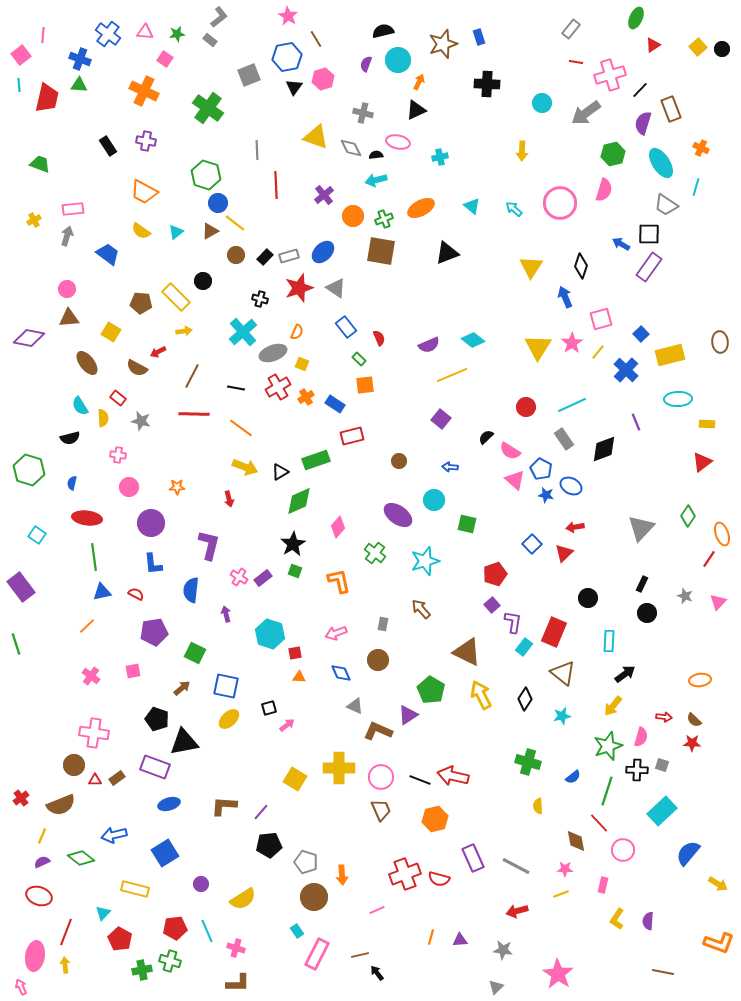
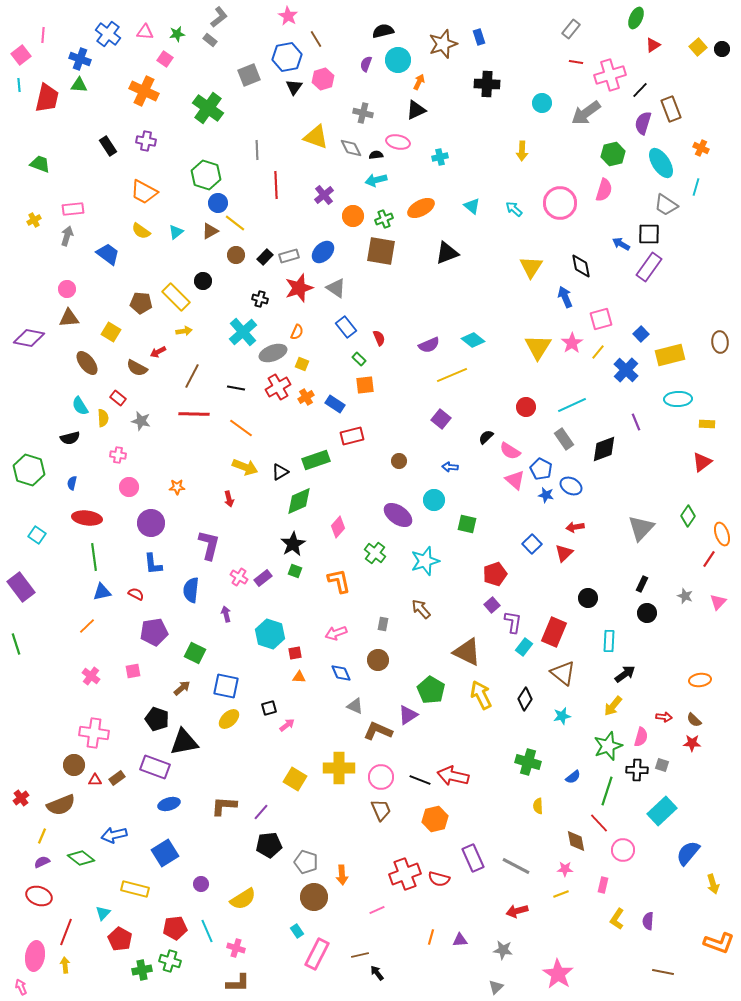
black diamond at (581, 266): rotated 30 degrees counterclockwise
yellow arrow at (718, 884): moved 5 px left; rotated 42 degrees clockwise
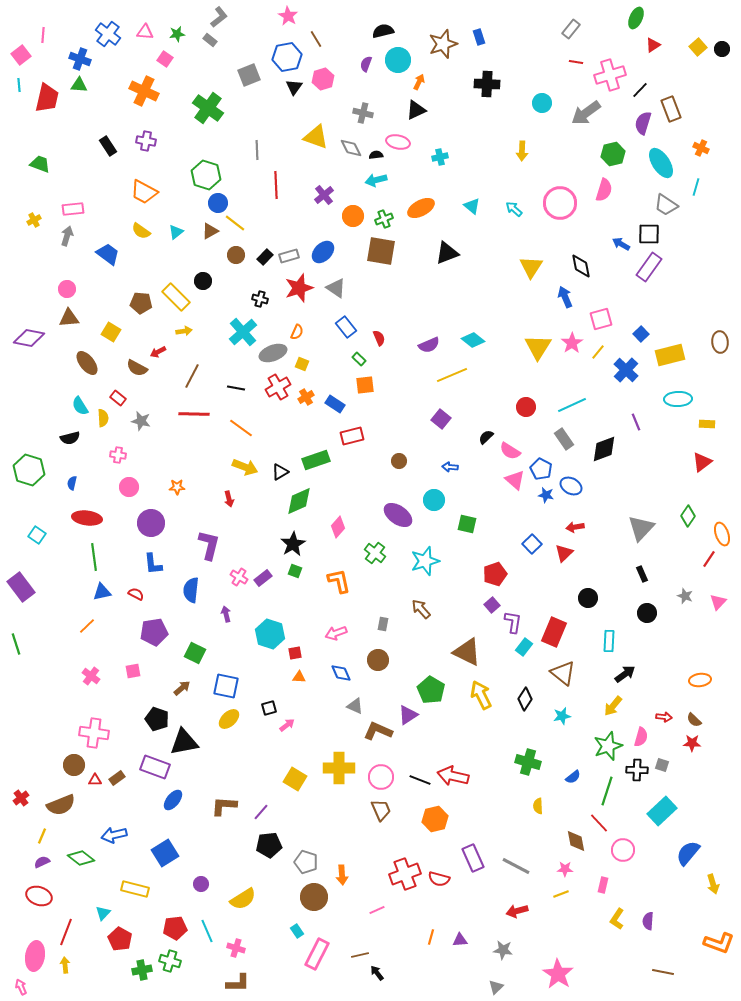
black rectangle at (642, 584): moved 10 px up; rotated 49 degrees counterclockwise
blue ellipse at (169, 804): moved 4 px right, 4 px up; rotated 35 degrees counterclockwise
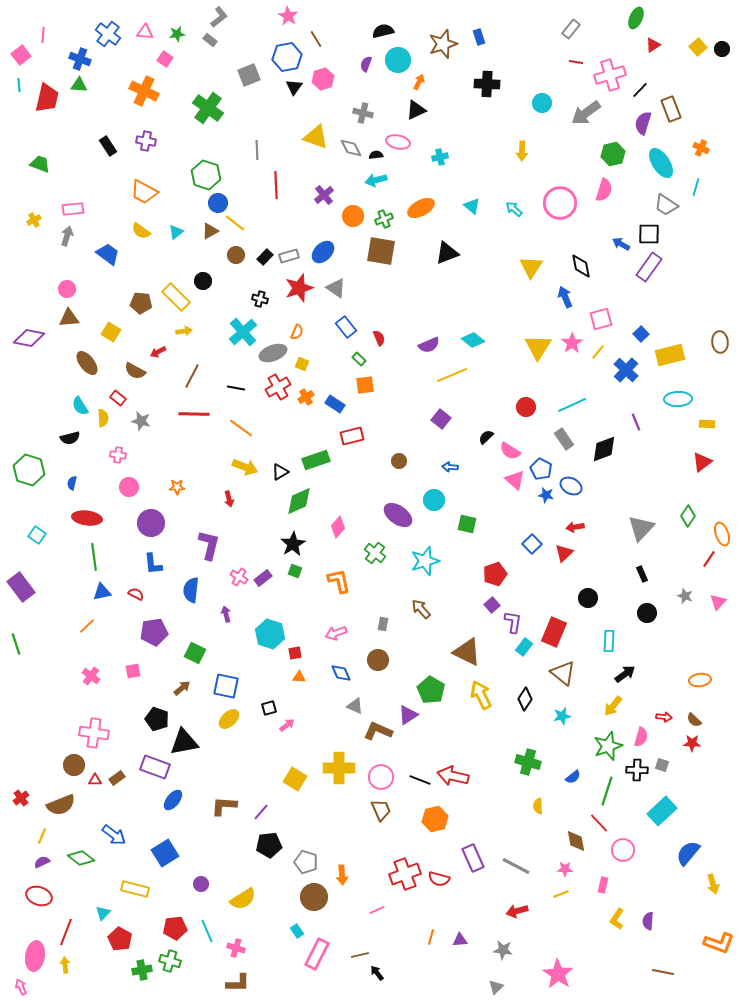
brown semicircle at (137, 368): moved 2 px left, 3 px down
blue arrow at (114, 835): rotated 130 degrees counterclockwise
